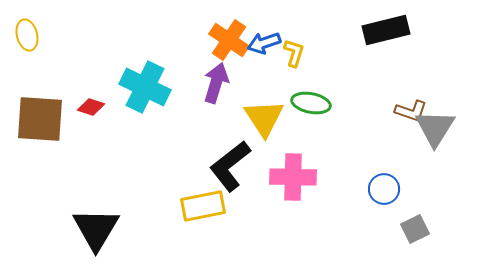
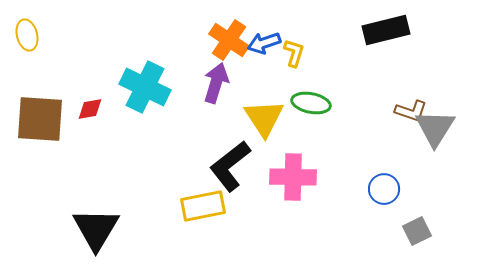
red diamond: moved 1 px left, 2 px down; rotated 28 degrees counterclockwise
gray square: moved 2 px right, 2 px down
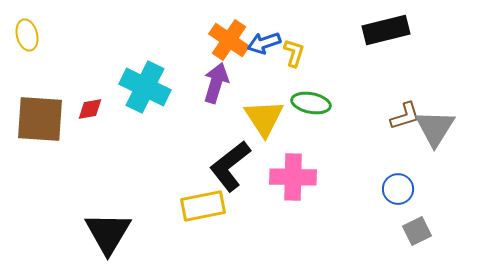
brown L-shape: moved 6 px left, 5 px down; rotated 36 degrees counterclockwise
blue circle: moved 14 px right
black triangle: moved 12 px right, 4 px down
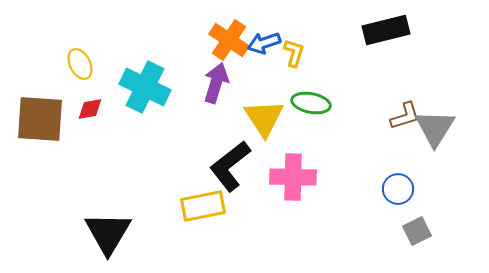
yellow ellipse: moved 53 px right, 29 px down; rotated 12 degrees counterclockwise
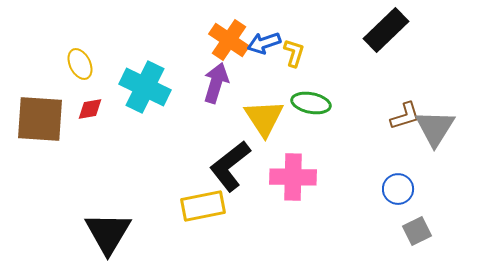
black rectangle: rotated 30 degrees counterclockwise
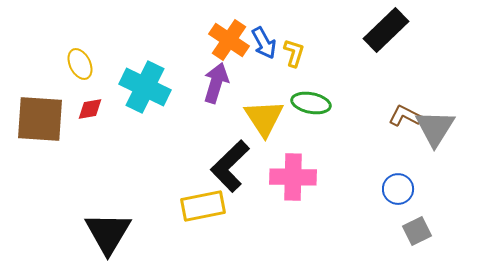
blue arrow: rotated 100 degrees counterclockwise
brown L-shape: rotated 136 degrees counterclockwise
black L-shape: rotated 6 degrees counterclockwise
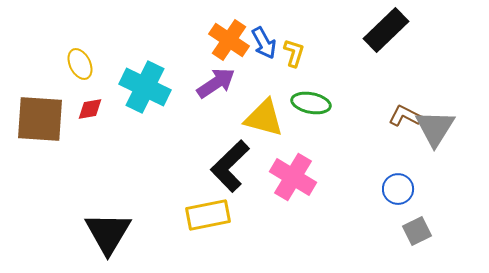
purple arrow: rotated 39 degrees clockwise
yellow triangle: rotated 42 degrees counterclockwise
pink cross: rotated 30 degrees clockwise
yellow rectangle: moved 5 px right, 9 px down
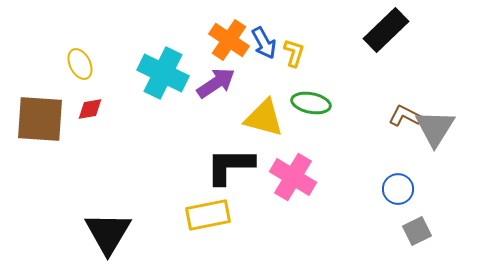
cyan cross: moved 18 px right, 14 px up
black L-shape: rotated 44 degrees clockwise
